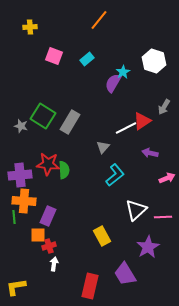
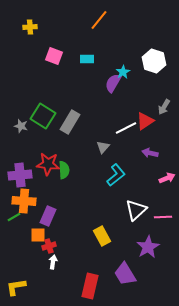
cyan rectangle: rotated 40 degrees clockwise
red triangle: moved 3 px right
cyan L-shape: moved 1 px right
green line: rotated 64 degrees clockwise
white arrow: moved 1 px left, 2 px up
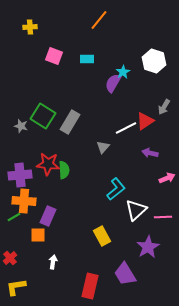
cyan L-shape: moved 14 px down
red cross: moved 39 px left, 12 px down; rotated 24 degrees counterclockwise
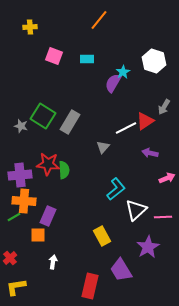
purple trapezoid: moved 4 px left, 4 px up
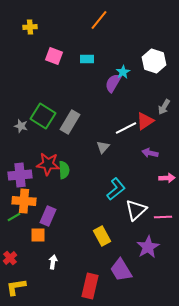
pink arrow: rotated 21 degrees clockwise
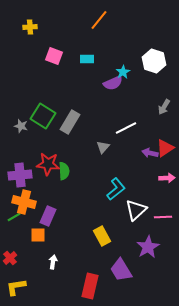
purple semicircle: rotated 144 degrees counterclockwise
red triangle: moved 20 px right, 27 px down
green semicircle: moved 1 px down
orange cross: moved 1 px down; rotated 10 degrees clockwise
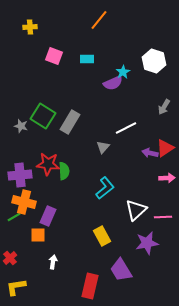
cyan L-shape: moved 11 px left, 1 px up
purple star: moved 1 px left, 4 px up; rotated 20 degrees clockwise
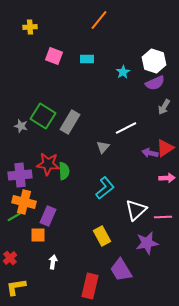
purple semicircle: moved 42 px right
